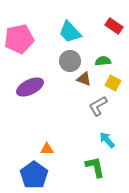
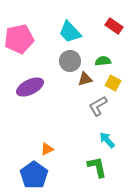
brown triangle: moved 1 px right; rotated 35 degrees counterclockwise
orange triangle: rotated 24 degrees counterclockwise
green L-shape: moved 2 px right
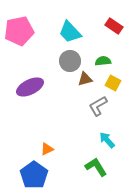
pink pentagon: moved 8 px up
green L-shape: moved 1 px left; rotated 20 degrees counterclockwise
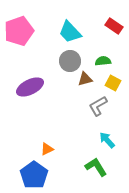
pink pentagon: rotated 8 degrees counterclockwise
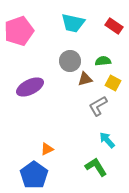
cyan trapezoid: moved 3 px right, 9 px up; rotated 35 degrees counterclockwise
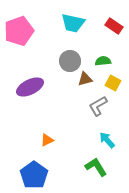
orange triangle: moved 9 px up
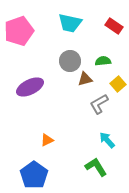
cyan trapezoid: moved 3 px left
yellow square: moved 5 px right, 1 px down; rotated 21 degrees clockwise
gray L-shape: moved 1 px right, 2 px up
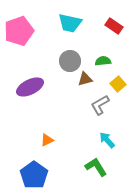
gray L-shape: moved 1 px right, 1 px down
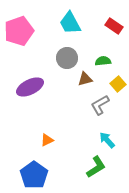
cyan trapezoid: rotated 50 degrees clockwise
gray circle: moved 3 px left, 3 px up
green L-shape: rotated 90 degrees clockwise
